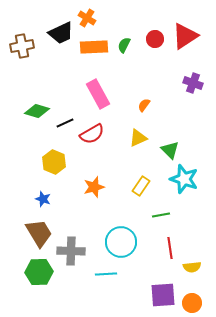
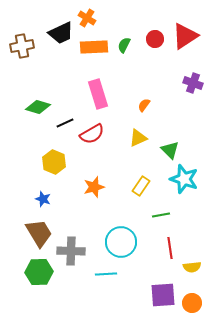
pink rectangle: rotated 12 degrees clockwise
green diamond: moved 1 px right, 4 px up
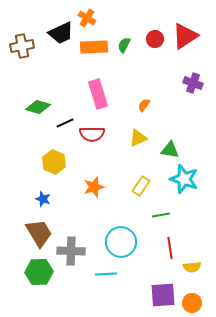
red semicircle: rotated 30 degrees clockwise
green triangle: rotated 36 degrees counterclockwise
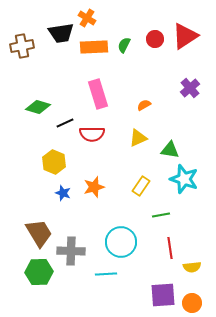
black trapezoid: rotated 16 degrees clockwise
purple cross: moved 3 px left, 5 px down; rotated 30 degrees clockwise
orange semicircle: rotated 24 degrees clockwise
blue star: moved 20 px right, 6 px up
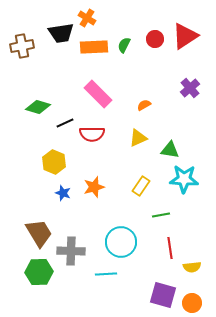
pink rectangle: rotated 28 degrees counterclockwise
cyan star: rotated 16 degrees counterclockwise
purple square: rotated 20 degrees clockwise
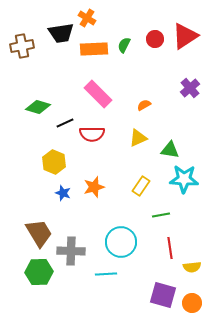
orange rectangle: moved 2 px down
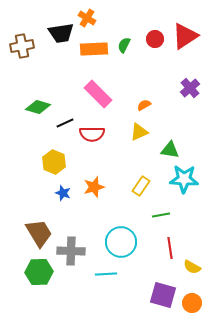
yellow triangle: moved 1 px right, 6 px up
yellow semicircle: rotated 36 degrees clockwise
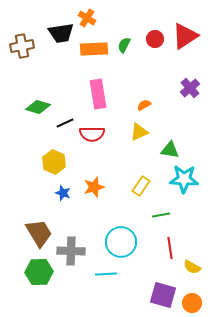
pink rectangle: rotated 36 degrees clockwise
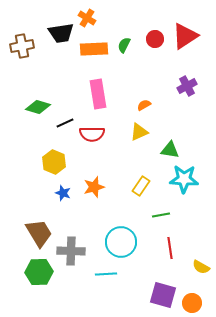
purple cross: moved 3 px left, 2 px up; rotated 12 degrees clockwise
yellow semicircle: moved 9 px right
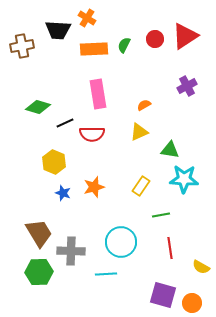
black trapezoid: moved 3 px left, 3 px up; rotated 12 degrees clockwise
